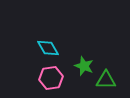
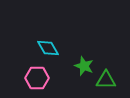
pink hexagon: moved 14 px left; rotated 10 degrees clockwise
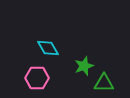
green star: rotated 30 degrees clockwise
green triangle: moved 2 px left, 3 px down
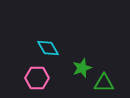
green star: moved 2 px left, 2 px down
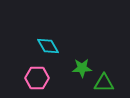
cyan diamond: moved 2 px up
green star: rotated 18 degrees clockwise
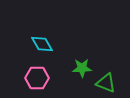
cyan diamond: moved 6 px left, 2 px up
green triangle: moved 2 px right; rotated 20 degrees clockwise
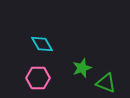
green star: rotated 18 degrees counterclockwise
pink hexagon: moved 1 px right
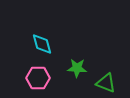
cyan diamond: rotated 15 degrees clockwise
green star: moved 5 px left; rotated 24 degrees clockwise
